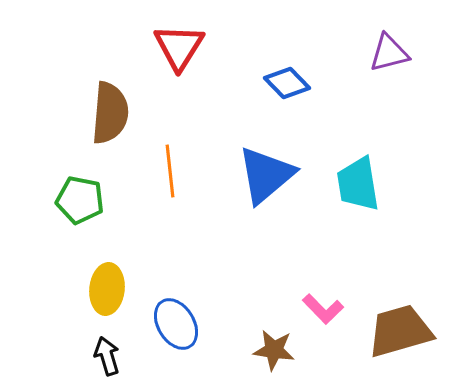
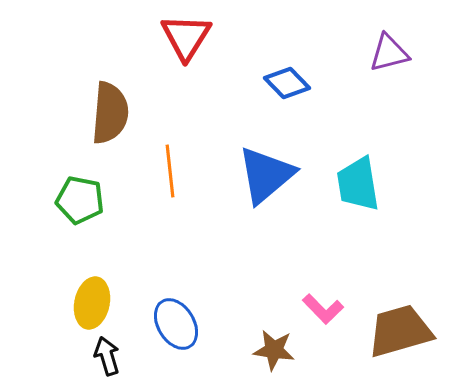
red triangle: moved 7 px right, 10 px up
yellow ellipse: moved 15 px left, 14 px down; rotated 6 degrees clockwise
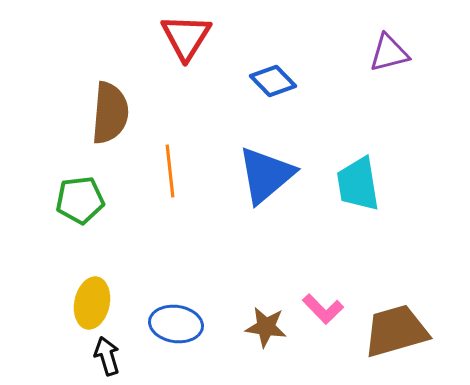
blue diamond: moved 14 px left, 2 px up
green pentagon: rotated 18 degrees counterclockwise
blue ellipse: rotated 51 degrees counterclockwise
brown trapezoid: moved 4 px left
brown star: moved 8 px left, 23 px up
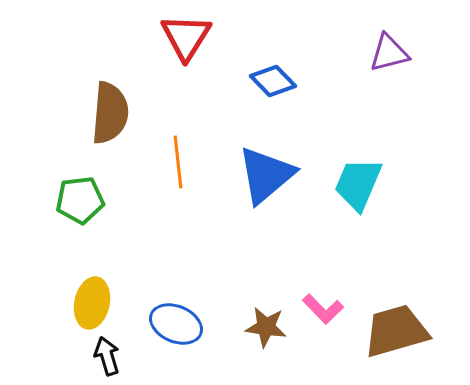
orange line: moved 8 px right, 9 px up
cyan trapezoid: rotated 32 degrees clockwise
blue ellipse: rotated 15 degrees clockwise
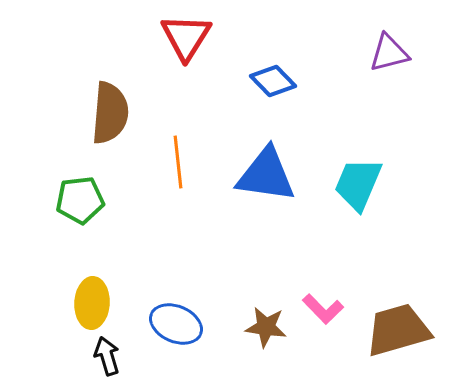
blue triangle: rotated 48 degrees clockwise
yellow ellipse: rotated 9 degrees counterclockwise
brown trapezoid: moved 2 px right, 1 px up
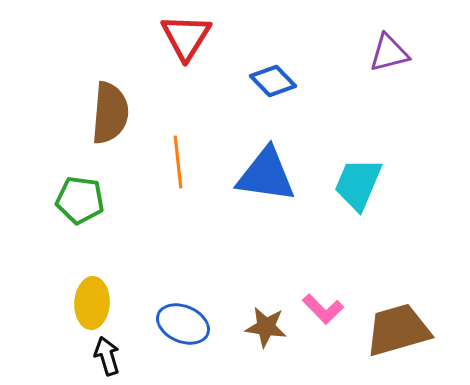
green pentagon: rotated 15 degrees clockwise
blue ellipse: moved 7 px right
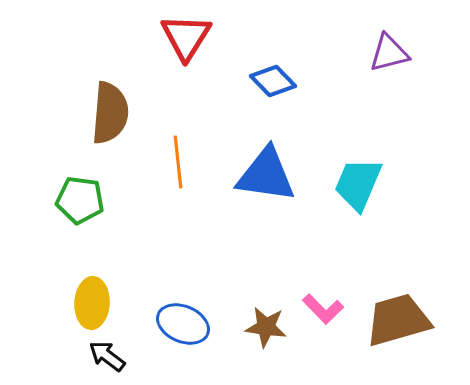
brown trapezoid: moved 10 px up
black arrow: rotated 36 degrees counterclockwise
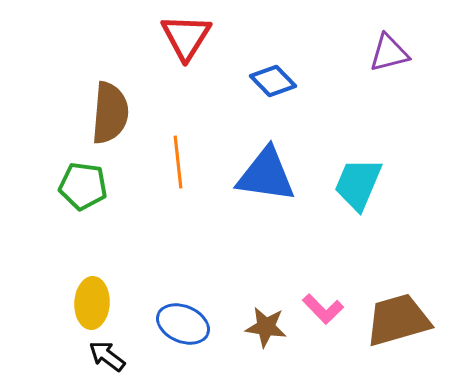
green pentagon: moved 3 px right, 14 px up
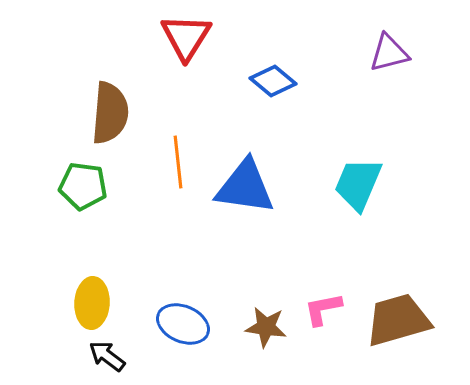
blue diamond: rotated 6 degrees counterclockwise
blue triangle: moved 21 px left, 12 px down
pink L-shape: rotated 123 degrees clockwise
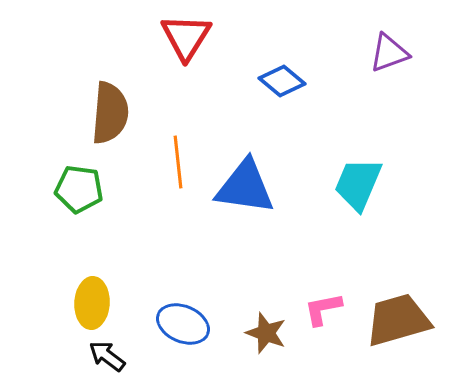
purple triangle: rotated 6 degrees counterclockwise
blue diamond: moved 9 px right
green pentagon: moved 4 px left, 3 px down
brown star: moved 6 px down; rotated 12 degrees clockwise
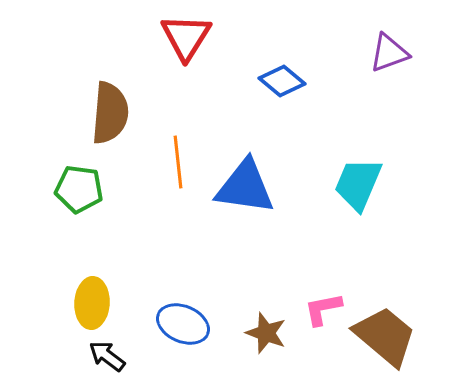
brown trapezoid: moved 13 px left, 16 px down; rotated 56 degrees clockwise
